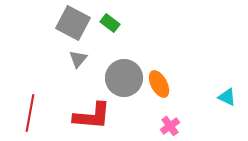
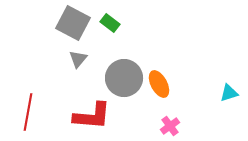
cyan triangle: moved 2 px right, 4 px up; rotated 42 degrees counterclockwise
red line: moved 2 px left, 1 px up
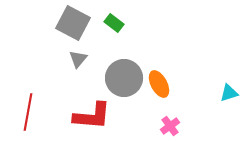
green rectangle: moved 4 px right
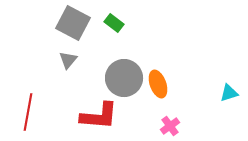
gray triangle: moved 10 px left, 1 px down
orange ellipse: moved 1 px left; rotated 8 degrees clockwise
red L-shape: moved 7 px right
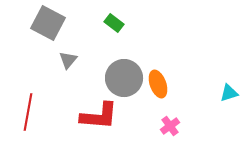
gray square: moved 25 px left
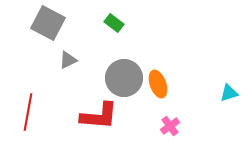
gray triangle: rotated 24 degrees clockwise
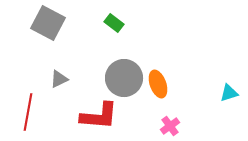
gray triangle: moved 9 px left, 19 px down
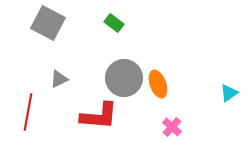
cyan triangle: rotated 18 degrees counterclockwise
pink cross: moved 2 px right, 1 px down; rotated 12 degrees counterclockwise
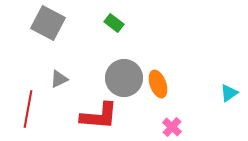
red line: moved 3 px up
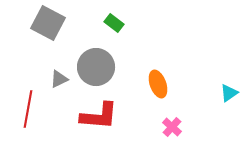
gray circle: moved 28 px left, 11 px up
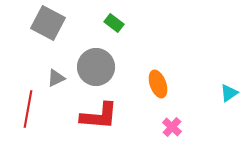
gray triangle: moved 3 px left, 1 px up
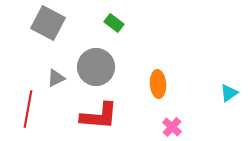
orange ellipse: rotated 16 degrees clockwise
